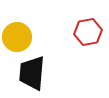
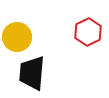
red hexagon: rotated 16 degrees counterclockwise
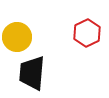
red hexagon: moved 1 px left, 1 px down
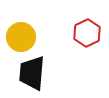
yellow circle: moved 4 px right
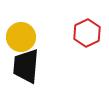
black trapezoid: moved 6 px left, 7 px up
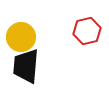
red hexagon: moved 2 px up; rotated 12 degrees clockwise
